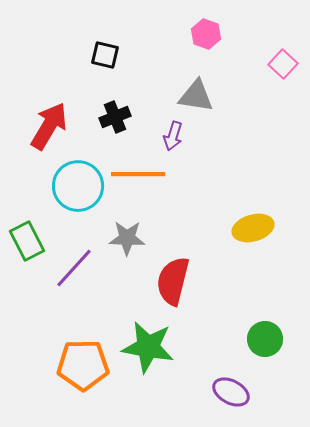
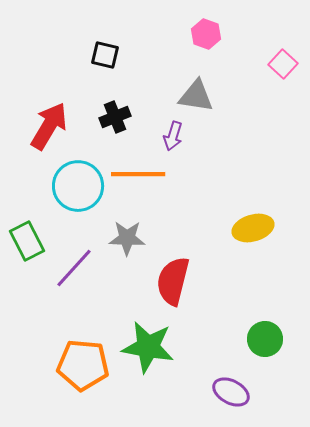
orange pentagon: rotated 6 degrees clockwise
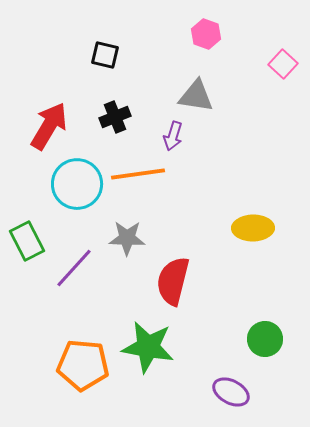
orange line: rotated 8 degrees counterclockwise
cyan circle: moved 1 px left, 2 px up
yellow ellipse: rotated 15 degrees clockwise
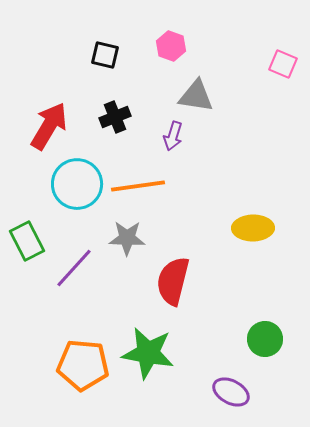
pink hexagon: moved 35 px left, 12 px down
pink square: rotated 20 degrees counterclockwise
orange line: moved 12 px down
green star: moved 6 px down
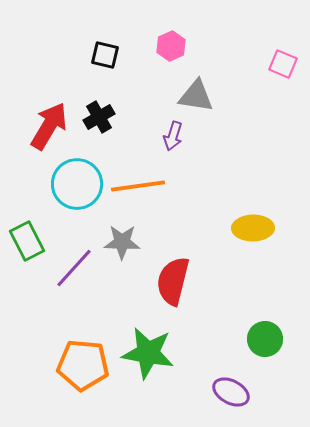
pink hexagon: rotated 16 degrees clockwise
black cross: moved 16 px left; rotated 8 degrees counterclockwise
gray star: moved 5 px left, 4 px down
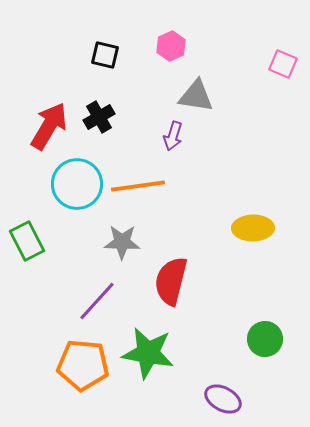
purple line: moved 23 px right, 33 px down
red semicircle: moved 2 px left
purple ellipse: moved 8 px left, 7 px down
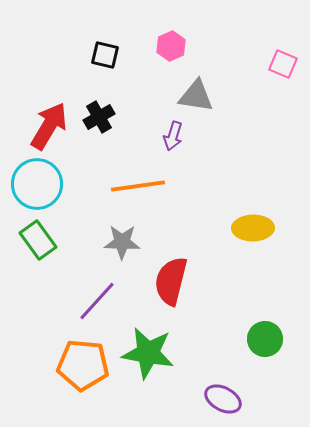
cyan circle: moved 40 px left
green rectangle: moved 11 px right, 1 px up; rotated 9 degrees counterclockwise
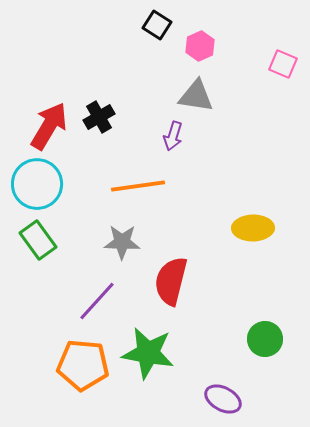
pink hexagon: moved 29 px right
black square: moved 52 px right, 30 px up; rotated 20 degrees clockwise
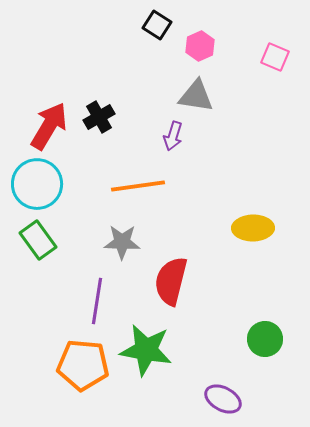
pink square: moved 8 px left, 7 px up
purple line: rotated 33 degrees counterclockwise
green star: moved 2 px left, 3 px up
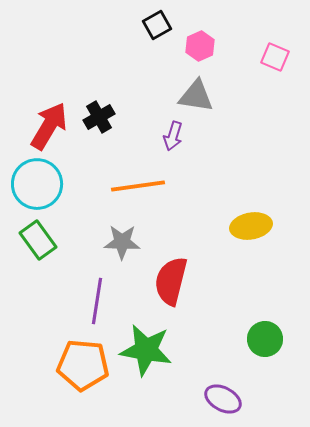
black square: rotated 28 degrees clockwise
yellow ellipse: moved 2 px left, 2 px up; rotated 9 degrees counterclockwise
